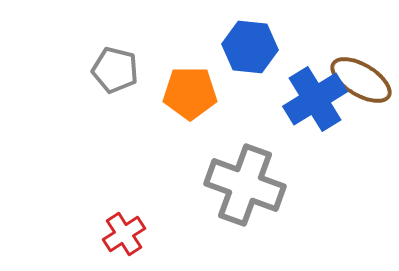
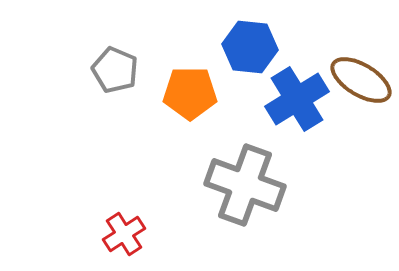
gray pentagon: rotated 9 degrees clockwise
blue cross: moved 18 px left
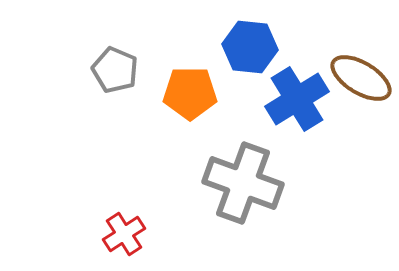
brown ellipse: moved 2 px up
gray cross: moved 2 px left, 2 px up
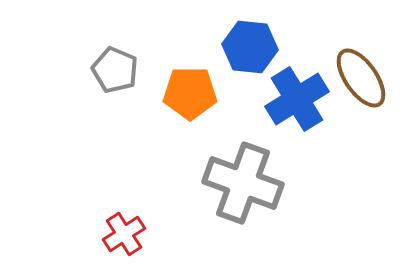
brown ellipse: rotated 24 degrees clockwise
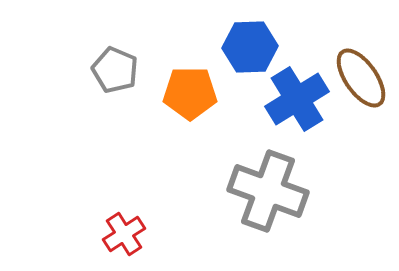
blue hexagon: rotated 8 degrees counterclockwise
gray cross: moved 25 px right, 8 px down
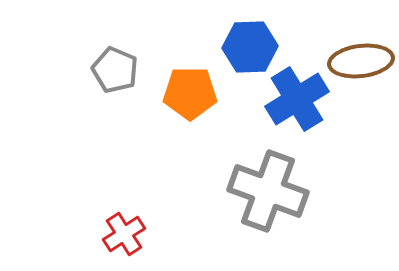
brown ellipse: moved 17 px up; rotated 62 degrees counterclockwise
